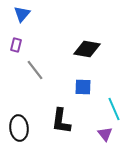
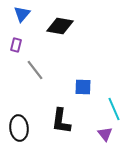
black diamond: moved 27 px left, 23 px up
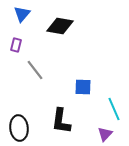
purple triangle: rotated 21 degrees clockwise
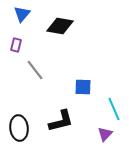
black L-shape: rotated 112 degrees counterclockwise
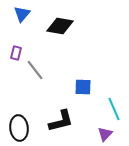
purple rectangle: moved 8 px down
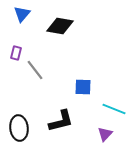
cyan line: rotated 45 degrees counterclockwise
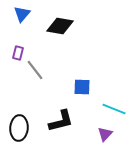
purple rectangle: moved 2 px right
blue square: moved 1 px left
black ellipse: rotated 10 degrees clockwise
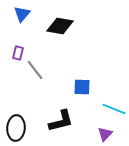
black ellipse: moved 3 px left
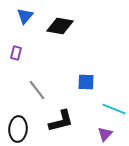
blue triangle: moved 3 px right, 2 px down
purple rectangle: moved 2 px left
gray line: moved 2 px right, 20 px down
blue square: moved 4 px right, 5 px up
black ellipse: moved 2 px right, 1 px down
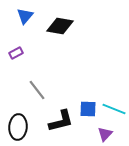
purple rectangle: rotated 48 degrees clockwise
blue square: moved 2 px right, 27 px down
black ellipse: moved 2 px up
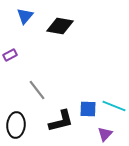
purple rectangle: moved 6 px left, 2 px down
cyan line: moved 3 px up
black ellipse: moved 2 px left, 2 px up
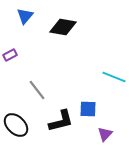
black diamond: moved 3 px right, 1 px down
cyan line: moved 29 px up
black ellipse: rotated 50 degrees counterclockwise
